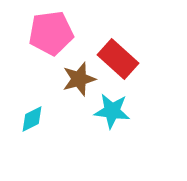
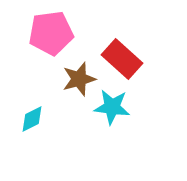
red rectangle: moved 4 px right
cyan star: moved 4 px up
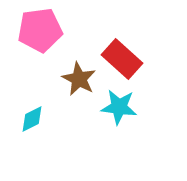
pink pentagon: moved 11 px left, 3 px up
brown star: rotated 28 degrees counterclockwise
cyan star: moved 7 px right
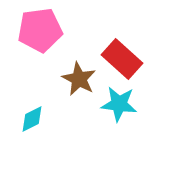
cyan star: moved 3 px up
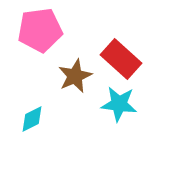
red rectangle: moved 1 px left
brown star: moved 4 px left, 3 px up; rotated 20 degrees clockwise
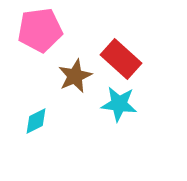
cyan diamond: moved 4 px right, 2 px down
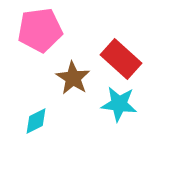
brown star: moved 2 px left, 2 px down; rotated 16 degrees counterclockwise
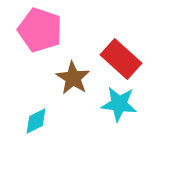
pink pentagon: rotated 27 degrees clockwise
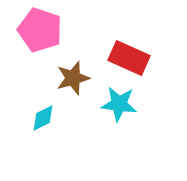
red rectangle: moved 8 px right, 1 px up; rotated 18 degrees counterclockwise
brown star: rotated 24 degrees clockwise
cyan diamond: moved 7 px right, 3 px up
